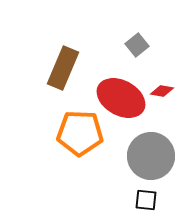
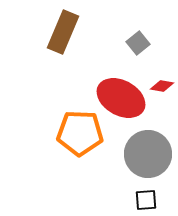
gray square: moved 1 px right, 2 px up
brown rectangle: moved 36 px up
red diamond: moved 5 px up
gray circle: moved 3 px left, 2 px up
black square: rotated 10 degrees counterclockwise
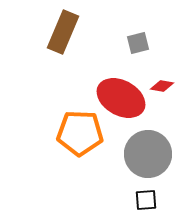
gray square: rotated 25 degrees clockwise
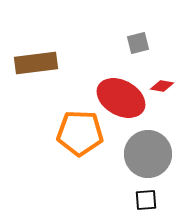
brown rectangle: moved 27 px left, 31 px down; rotated 60 degrees clockwise
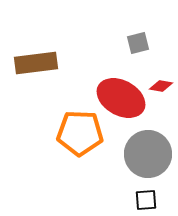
red diamond: moved 1 px left
